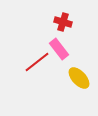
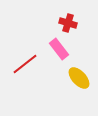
red cross: moved 5 px right, 1 px down
red line: moved 12 px left, 2 px down
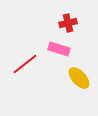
red cross: rotated 30 degrees counterclockwise
pink rectangle: rotated 35 degrees counterclockwise
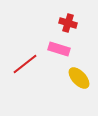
red cross: rotated 30 degrees clockwise
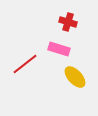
red cross: moved 1 px up
yellow ellipse: moved 4 px left, 1 px up
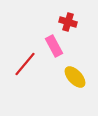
pink rectangle: moved 5 px left, 3 px up; rotated 45 degrees clockwise
red line: rotated 12 degrees counterclockwise
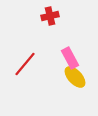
red cross: moved 18 px left, 6 px up; rotated 30 degrees counterclockwise
pink rectangle: moved 16 px right, 12 px down
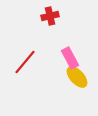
red line: moved 2 px up
yellow ellipse: moved 2 px right
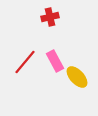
red cross: moved 1 px down
pink rectangle: moved 15 px left, 3 px down
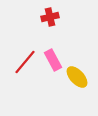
pink rectangle: moved 2 px left, 1 px up
